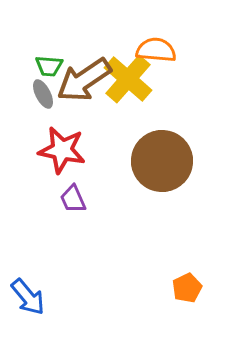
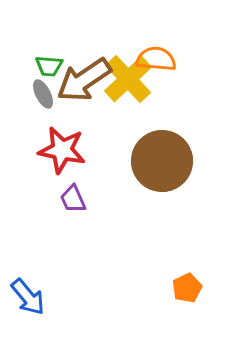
orange semicircle: moved 9 px down
yellow cross: rotated 6 degrees clockwise
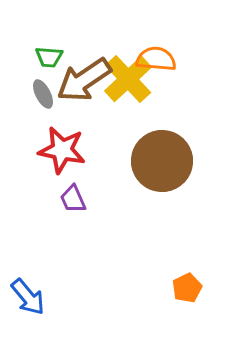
green trapezoid: moved 9 px up
